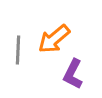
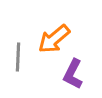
gray line: moved 7 px down
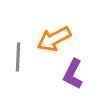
orange arrow: rotated 12 degrees clockwise
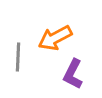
orange arrow: moved 1 px right, 1 px up
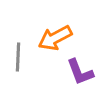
purple L-shape: moved 7 px right, 2 px up; rotated 48 degrees counterclockwise
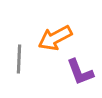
gray line: moved 1 px right, 2 px down
